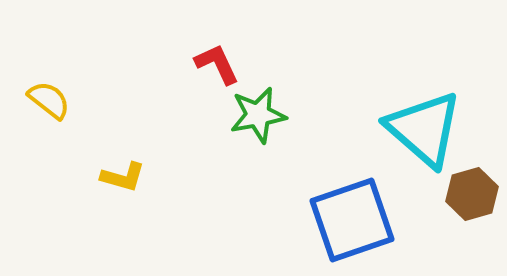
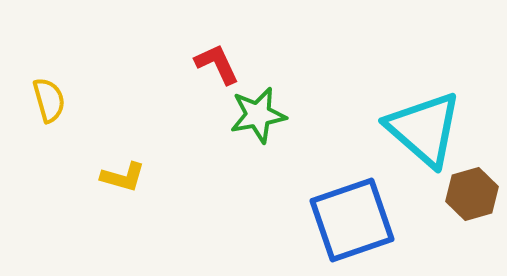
yellow semicircle: rotated 36 degrees clockwise
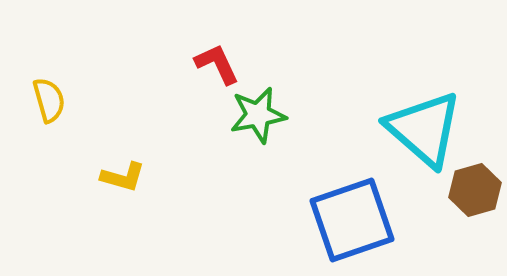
brown hexagon: moved 3 px right, 4 px up
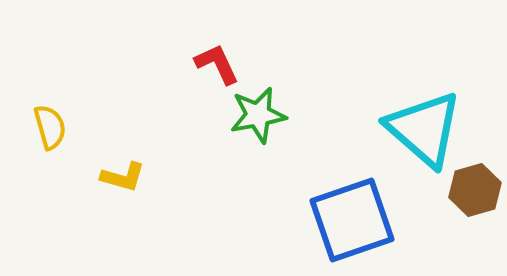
yellow semicircle: moved 1 px right, 27 px down
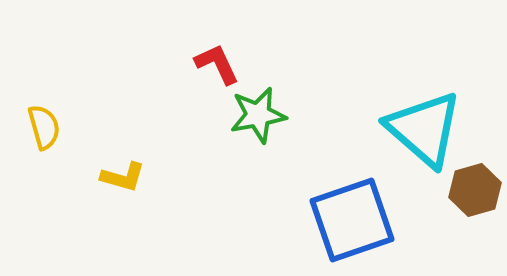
yellow semicircle: moved 6 px left
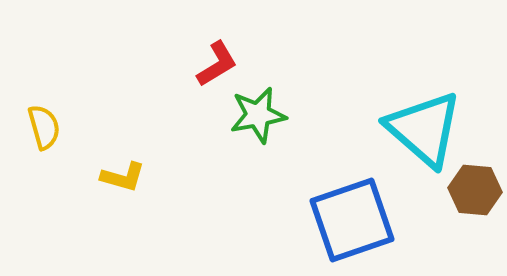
red L-shape: rotated 84 degrees clockwise
brown hexagon: rotated 21 degrees clockwise
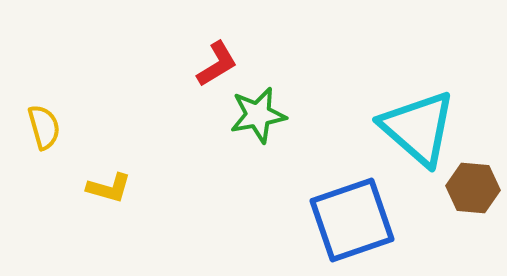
cyan triangle: moved 6 px left, 1 px up
yellow L-shape: moved 14 px left, 11 px down
brown hexagon: moved 2 px left, 2 px up
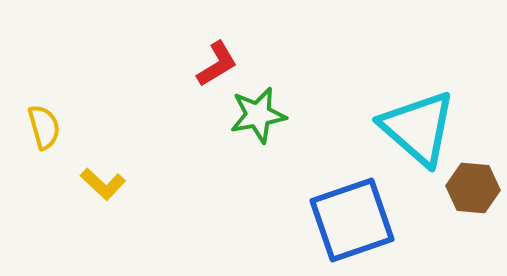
yellow L-shape: moved 6 px left, 4 px up; rotated 27 degrees clockwise
